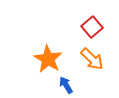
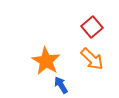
orange star: moved 2 px left, 2 px down
blue arrow: moved 5 px left
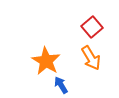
orange arrow: moved 1 px left, 1 px up; rotated 15 degrees clockwise
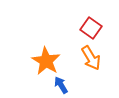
red square: moved 1 px left, 1 px down; rotated 15 degrees counterclockwise
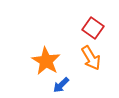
red square: moved 2 px right
blue arrow: rotated 102 degrees counterclockwise
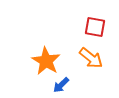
red square: moved 2 px right, 1 px up; rotated 25 degrees counterclockwise
orange arrow: rotated 20 degrees counterclockwise
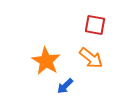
red square: moved 2 px up
blue arrow: moved 4 px right, 1 px down
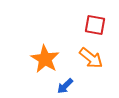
orange star: moved 1 px left, 2 px up
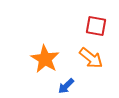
red square: moved 1 px right, 1 px down
blue arrow: moved 1 px right
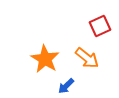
red square: moved 4 px right; rotated 35 degrees counterclockwise
orange arrow: moved 4 px left
